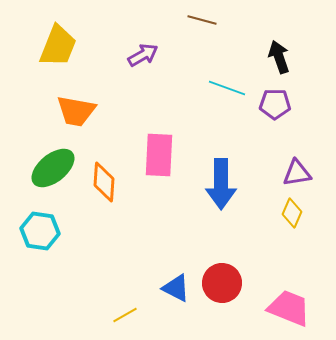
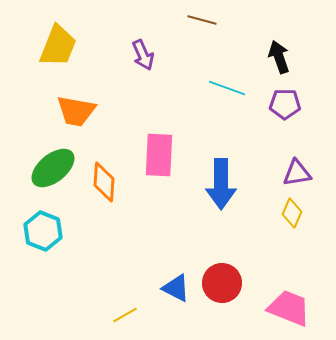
purple arrow: rotated 96 degrees clockwise
purple pentagon: moved 10 px right
cyan hexagon: moved 3 px right; rotated 12 degrees clockwise
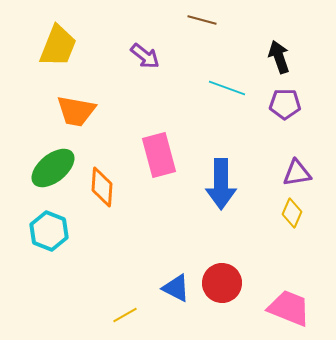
purple arrow: moved 2 px right, 1 px down; rotated 28 degrees counterclockwise
pink rectangle: rotated 18 degrees counterclockwise
orange diamond: moved 2 px left, 5 px down
cyan hexagon: moved 6 px right
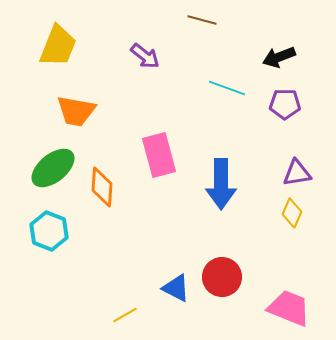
black arrow: rotated 92 degrees counterclockwise
red circle: moved 6 px up
